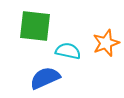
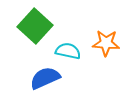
green square: rotated 36 degrees clockwise
orange star: rotated 24 degrees clockwise
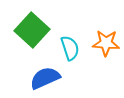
green square: moved 3 px left, 4 px down
cyan semicircle: moved 2 px right, 3 px up; rotated 60 degrees clockwise
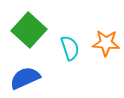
green square: moved 3 px left
blue semicircle: moved 20 px left
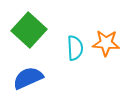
cyan semicircle: moved 5 px right; rotated 15 degrees clockwise
blue semicircle: moved 3 px right
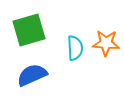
green square: rotated 32 degrees clockwise
blue semicircle: moved 4 px right, 3 px up
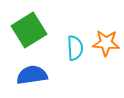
green square: rotated 16 degrees counterclockwise
blue semicircle: rotated 16 degrees clockwise
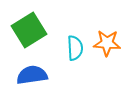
orange star: moved 1 px right
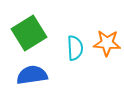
green square: moved 3 px down
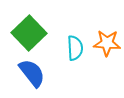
green square: rotated 12 degrees counterclockwise
blue semicircle: moved 2 px up; rotated 60 degrees clockwise
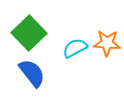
cyan semicircle: rotated 115 degrees counterclockwise
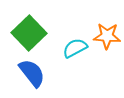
orange star: moved 7 px up
